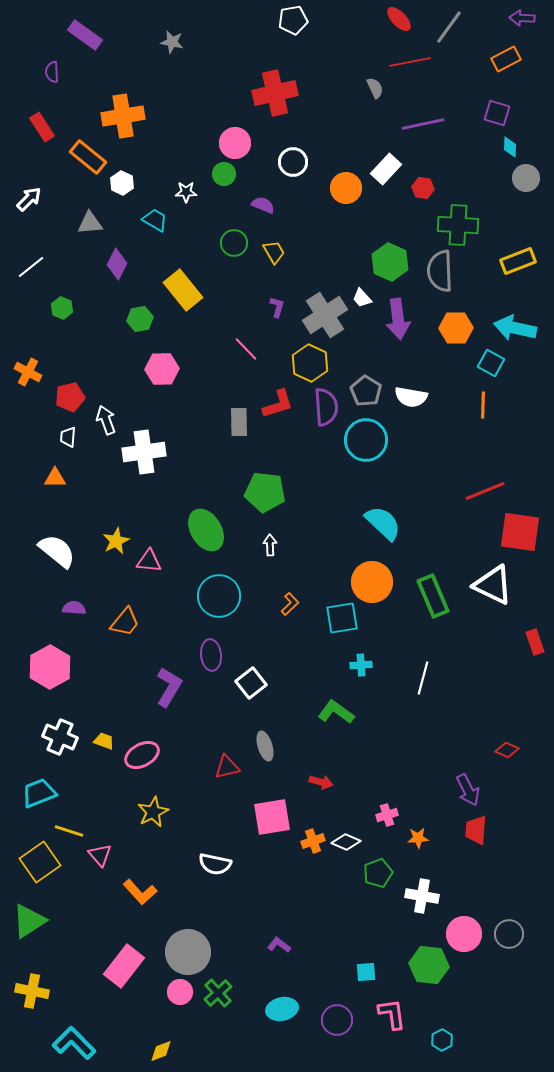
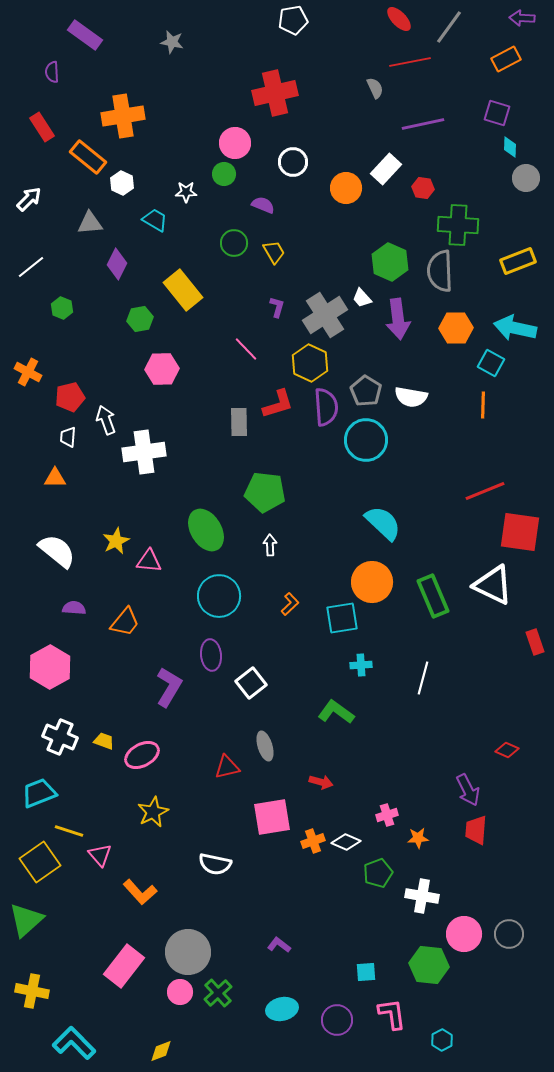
green triangle at (29, 921): moved 3 px left, 1 px up; rotated 9 degrees counterclockwise
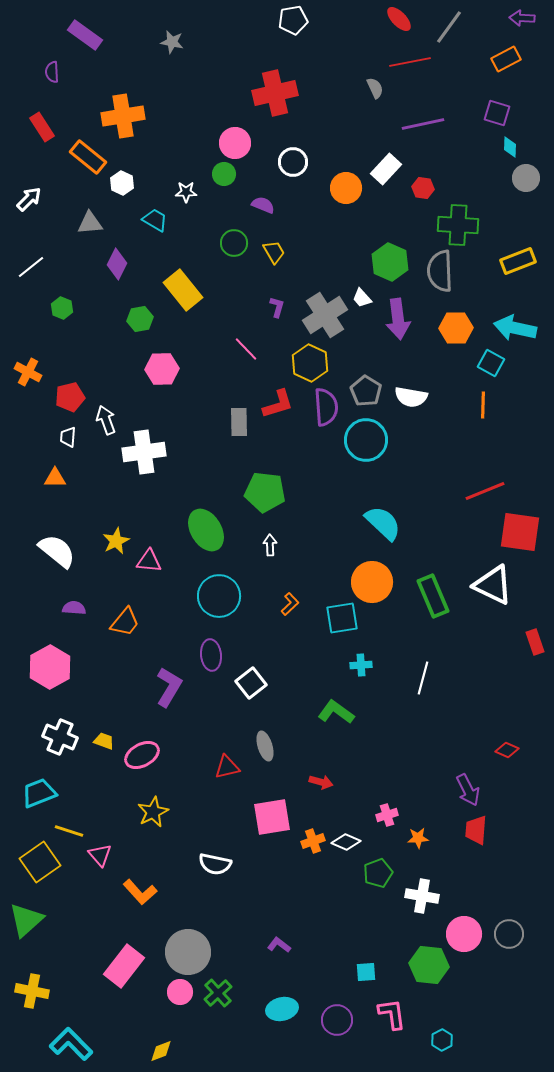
cyan L-shape at (74, 1043): moved 3 px left, 1 px down
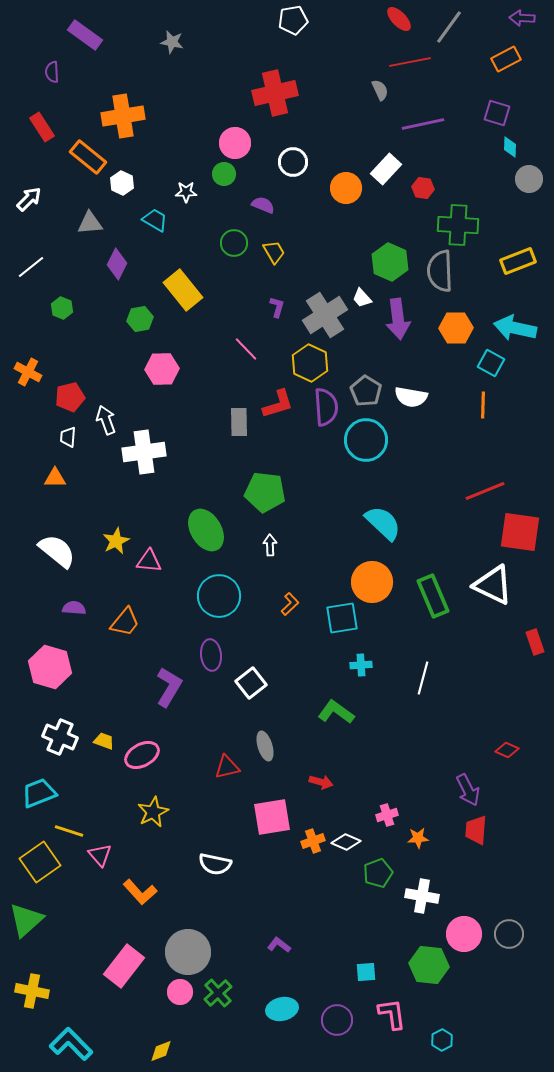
gray semicircle at (375, 88): moved 5 px right, 2 px down
gray circle at (526, 178): moved 3 px right, 1 px down
pink hexagon at (50, 667): rotated 15 degrees counterclockwise
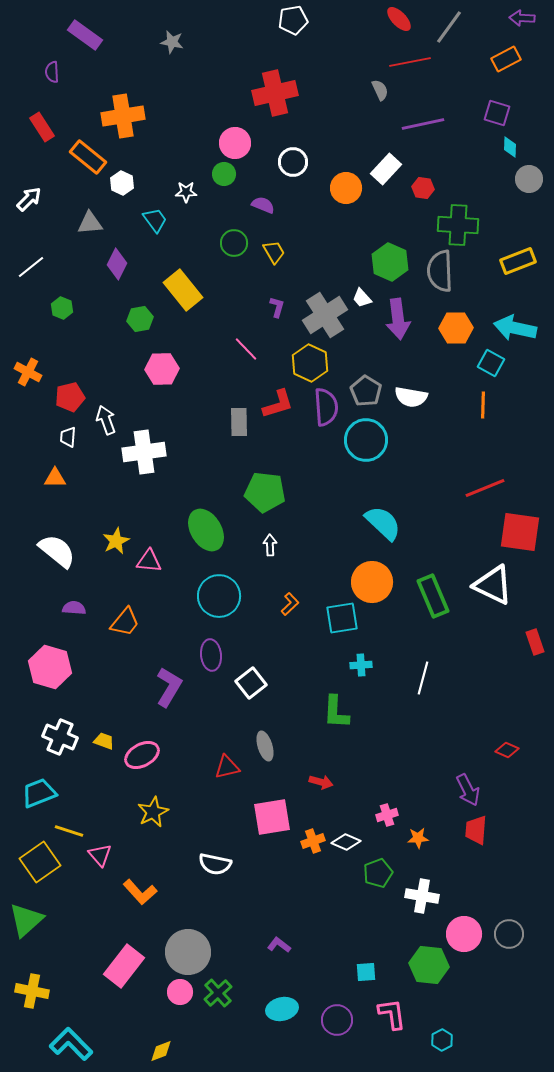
cyan trapezoid at (155, 220): rotated 24 degrees clockwise
red line at (485, 491): moved 3 px up
green L-shape at (336, 712): rotated 123 degrees counterclockwise
